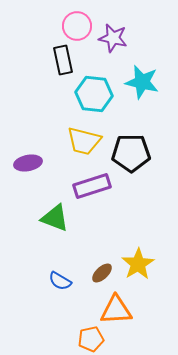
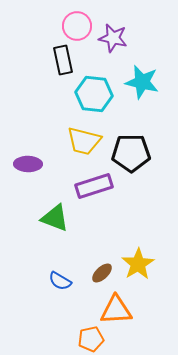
purple ellipse: moved 1 px down; rotated 12 degrees clockwise
purple rectangle: moved 2 px right
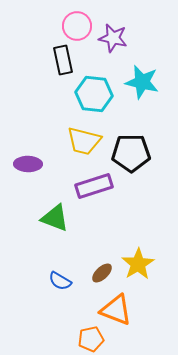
orange triangle: rotated 24 degrees clockwise
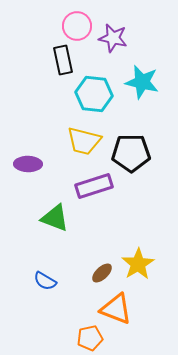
blue semicircle: moved 15 px left
orange triangle: moved 1 px up
orange pentagon: moved 1 px left, 1 px up
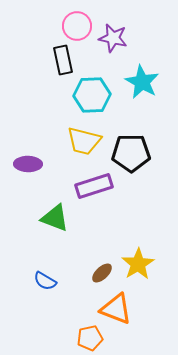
cyan star: rotated 16 degrees clockwise
cyan hexagon: moved 2 px left, 1 px down; rotated 9 degrees counterclockwise
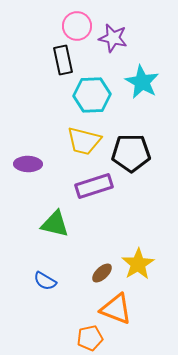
green triangle: moved 6 px down; rotated 8 degrees counterclockwise
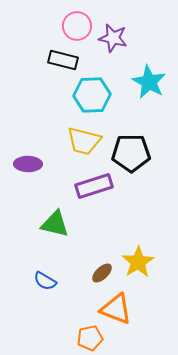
black rectangle: rotated 64 degrees counterclockwise
cyan star: moved 7 px right
yellow star: moved 2 px up
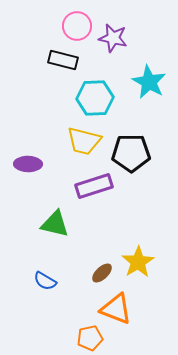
cyan hexagon: moved 3 px right, 3 px down
